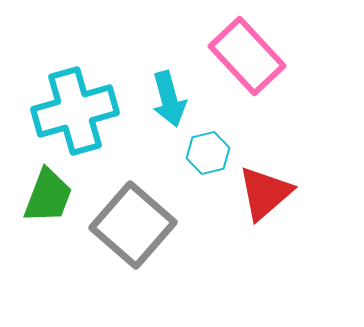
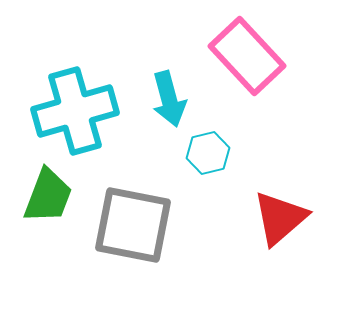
red triangle: moved 15 px right, 25 px down
gray square: rotated 30 degrees counterclockwise
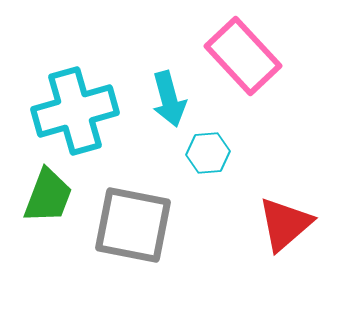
pink rectangle: moved 4 px left
cyan hexagon: rotated 9 degrees clockwise
red triangle: moved 5 px right, 6 px down
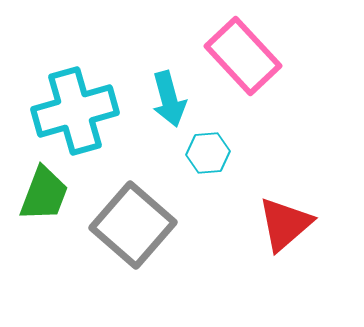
green trapezoid: moved 4 px left, 2 px up
gray square: rotated 30 degrees clockwise
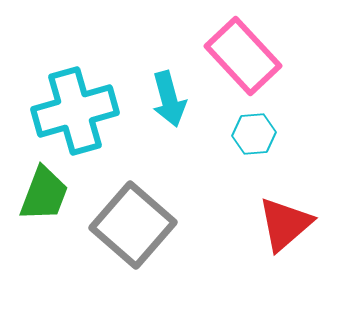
cyan hexagon: moved 46 px right, 19 px up
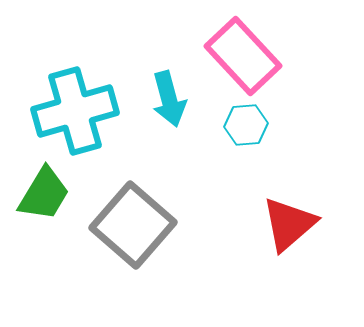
cyan hexagon: moved 8 px left, 9 px up
green trapezoid: rotated 10 degrees clockwise
red triangle: moved 4 px right
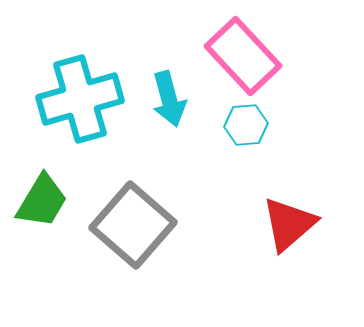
cyan cross: moved 5 px right, 12 px up
green trapezoid: moved 2 px left, 7 px down
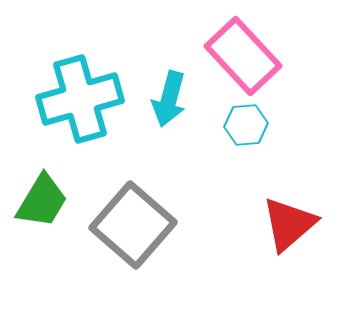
cyan arrow: rotated 30 degrees clockwise
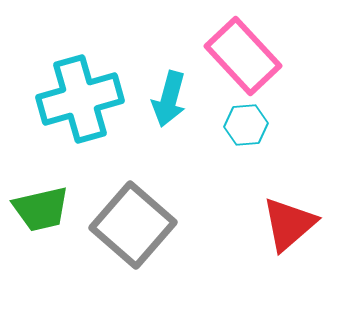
green trapezoid: moved 1 px left, 8 px down; rotated 46 degrees clockwise
